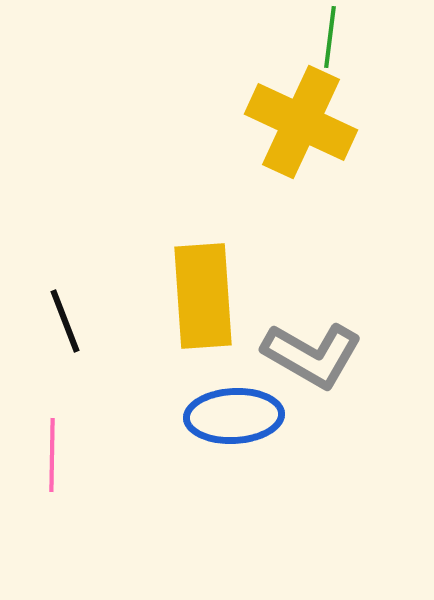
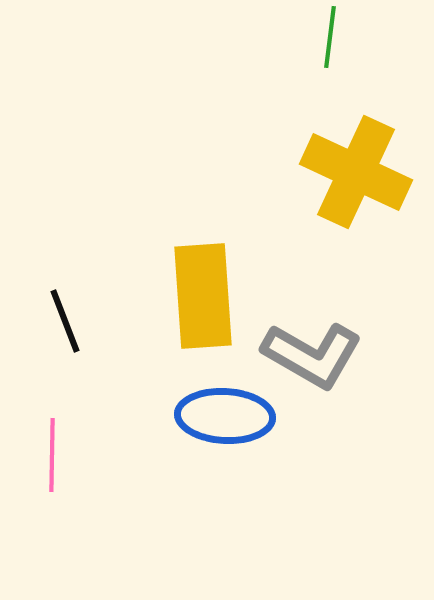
yellow cross: moved 55 px right, 50 px down
blue ellipse: moved 9 px left; rotated 6 degrees clockwise
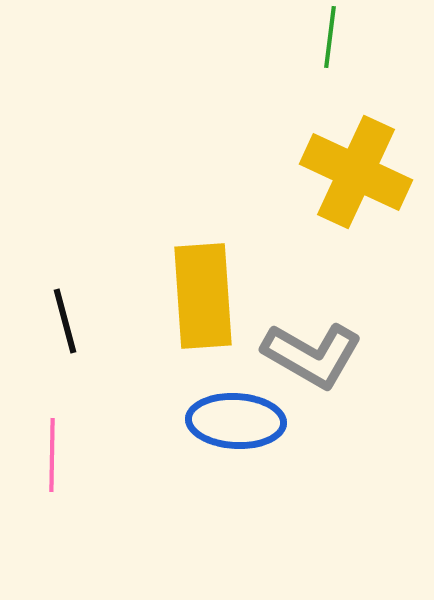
black line: rotated 6 degrees clockwise
blue ellipse: moved 11 px right, 5 px down
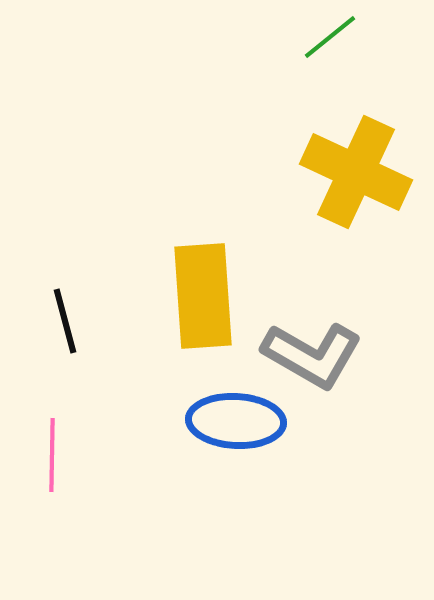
green line: rotated 44 degrees clockwise
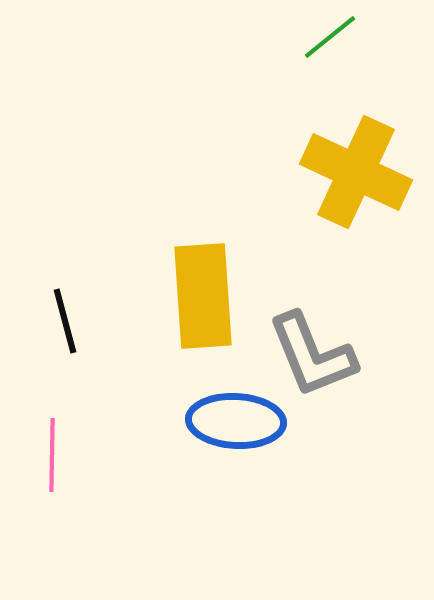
gray L-shape: rotated 38 degrees clockwise
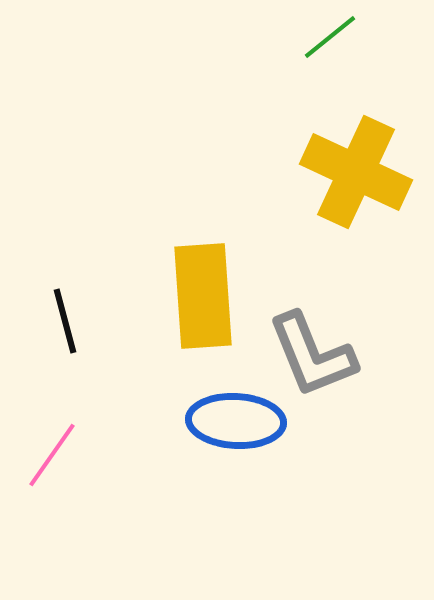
pink line: rotated 34 degrees clockwise
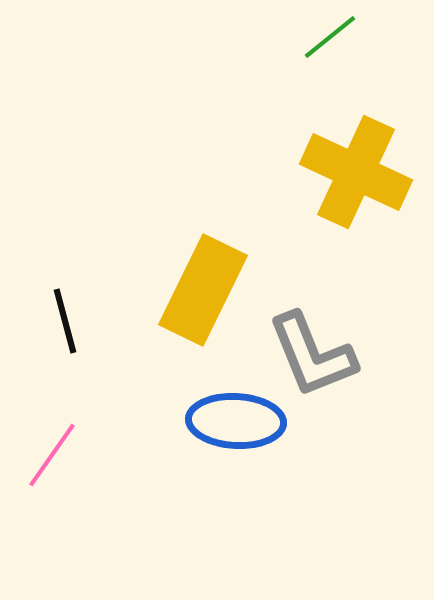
yellow rectangle: moved 6 px up; rotated 30 degrees clockwise
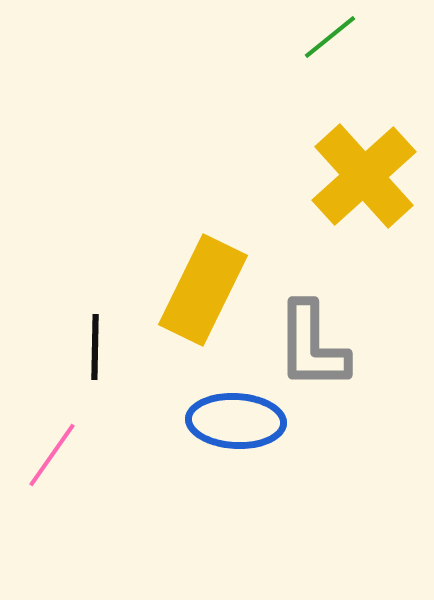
yellow cross: moved 8 px right, 4 px down; rotated 23 degrees clockwise
black line: moved 30 px right, 26 px down; rotated 16 degrees clockwise
gray L-shape: moved 9 px up; rotated 22 degrees clockwise
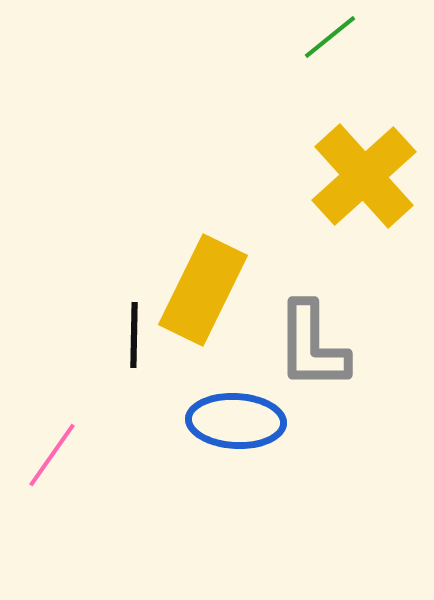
black line: moved 39 px right, 12 px up
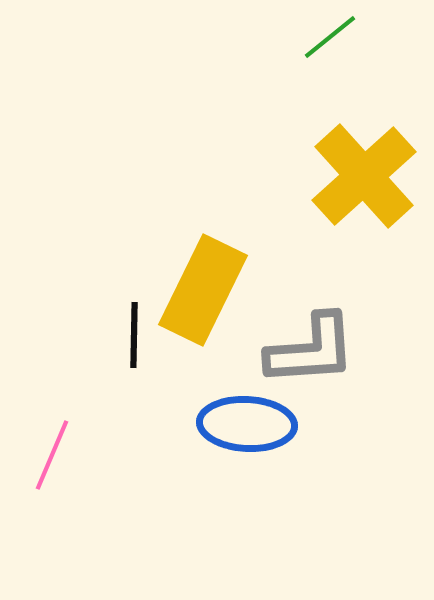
gray L-shape: moved 1 px left, 4 px down; rotated 94 degrees counterclockwise
blue ellipse: moved 11 px right, 3 px down
pink line: rotated 12 degrees counterclockwise
